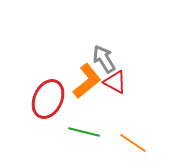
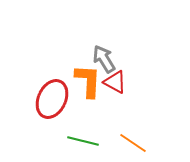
orange L-shape: moved 1 px right; rotated 48 degrees counterclockwise
red ellipse: moved 4 px right
green line: moved 1 px left, 9 px down
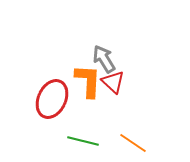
red triangle: moved 2 px left; rotated 15 degrees clockwise
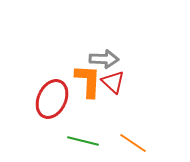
gray arrow: rotated 124 degrees clockwise
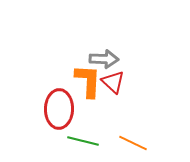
red ellipse: moved 7 px right, 10 px down; rotated 24 degrees counterclockwise
orange line: rotated 8 degrees counterclockwise
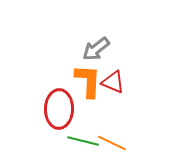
gray arrow: moved 8 px left, 10 px up; rotated 140 degrees clockwise
red triangle: rotated 20 degrees counterclockwise
orange line: moved 21 px left
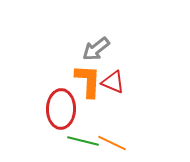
red ellipse: moved 2 px right
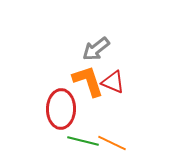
orange L-shape: rotated 21 degrees counterclockwise
